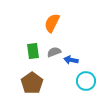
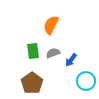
orange semicircle: moved 1 px left, 2 px down
gray semicircle: moved 1 px left, 1 px down
blue arrow: rotated 64 degrees counterclockwise
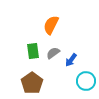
gray semicircle: rotated 16 degrees counterclockwise
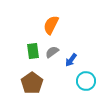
gray semicircle: moved 1 px left, 1 px up
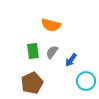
orange semicircle: rotated 102 degrees counterclockwise
gray semicircle: rotated 16 degrees counterclockwise
brown pentagon: rotated 10 degrees clockwise
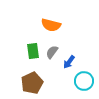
blue arrow: moved 2 px left, 2 px down
cyan circle: moved 2 px left
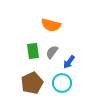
cyan circle: moved 22 px left, 2 px down
